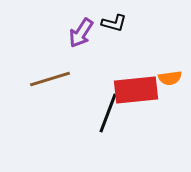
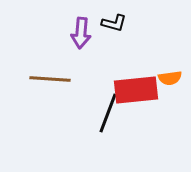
purple arrow: rotated 28 degrees counterclockwise
brown line: rotated 21 degrees clockwise
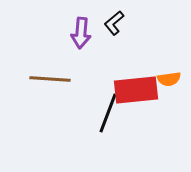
black L-shape: rotated 125 degrees clockwise
orange semicircle: moved 1 px left, 1 px down
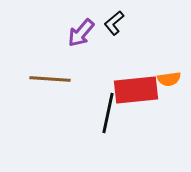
purple arrow: rotated 36 degrees clockwise
black line: rotated 9 degrees counterclockwise
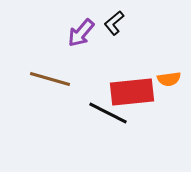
brown line: rotated 12 degrees clockwise
red rectangle: moved 4 px left, 2 px down
black line: rotated 75 degrees counterclockwise
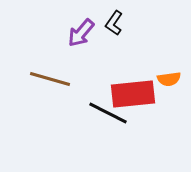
black L-shape: rotated 15 degrees counterclockwise
red rectangle: moved 1 px right, 2 px down
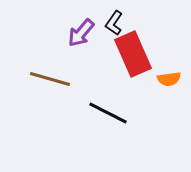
red rectangle: moved 40 px up; rotated 72 degrees clockwise
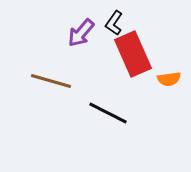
brown line: moved 1 px right, 2 px down
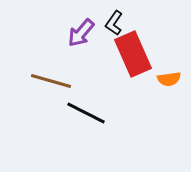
black line: moved 22 px left
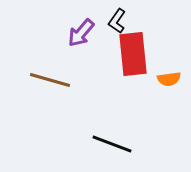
black L-shape: moved 3 px right, 2 px up
red rectangle: rotated 18 degrees clockwise
brown line: moved 1 px left, 1 px up
black line: moved 26 px right, 31 px down; rotated 6 degrees counterclockwise
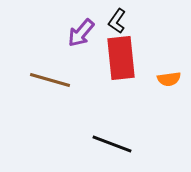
red rectangle: moved 12 px left, 4 px down
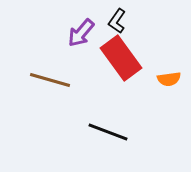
red rectangle: rotated 30 degrees counterclockwise
black line: moved 4 px left, 12 px up
